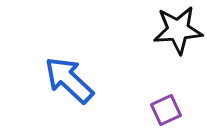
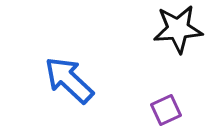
black star: moved 1 px up
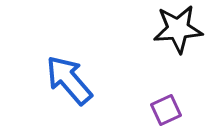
blue arrow: rotated 6 degrees clockwise
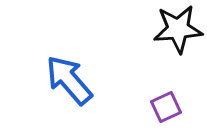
purple square: moved 3 px up
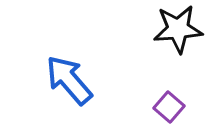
purple square: moved 3 px right; rotated 24 degrees counterclockwise
